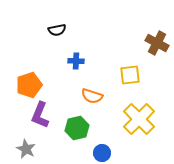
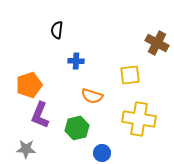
black semicircle: rotated 108 degrees clockwise
yellow cross: rotated 36 degrees counterclockwise
gray star: rotated 24 degrees counterclockwise
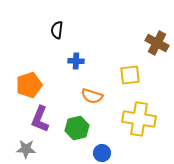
purple L-shape: moved 4 px down
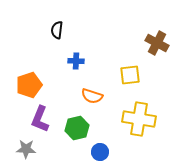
blue circle: moved 2 px left, 1 px up
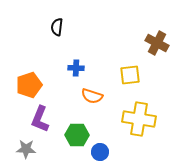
black semicircle: moved 3 px up
blue cross: moved 7 px down
green hexagon: moved 7 px down; rotated 15 degrees clockwise
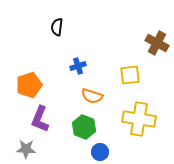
blue cross: moved 2 px right, 2 px up; rotated 21 degrees counterclockwise
green hexagon: moved 7 px right, 8 px up; rotated 20 degrees clockwise
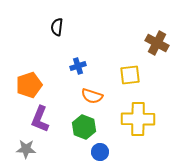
yellow cross: moved 1 px left; rotated 8 degrees counterclockwise
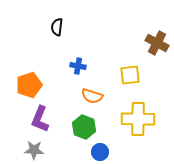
blue cross: rotated 28 degrees clockwise
gray star: moved 8 px right, 1 px down
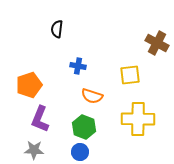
black semicircle: moved 2 px down
blue circle: moved 20 px left
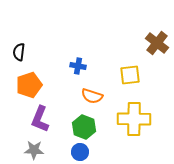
black semicircle: moved 38 px left, 23 px down
brown cross: rotated 10 degrees clockwise
yellow cross: moved 4 px left
